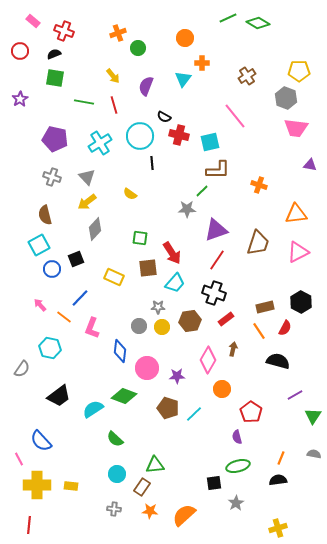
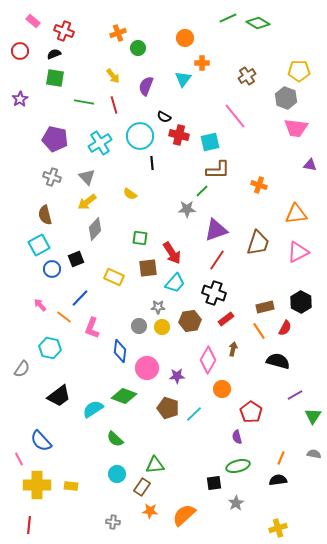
gray cross at (114, 509): moved 1 px left, 13 px down
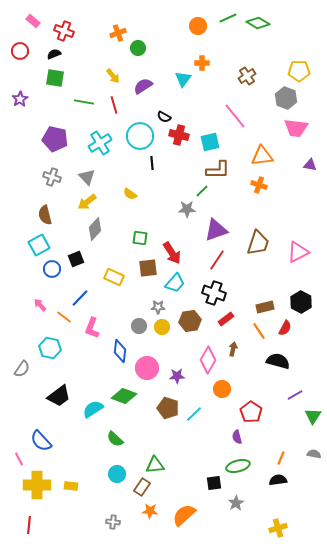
orange circle at (185, 38): moved 13 px right, 12 px up
purple semicircle at (146, 86): moved 3 px left; rotated 36 degrees clockwise
orange triangle at (296, 214): moved 34 px left, 58 px up
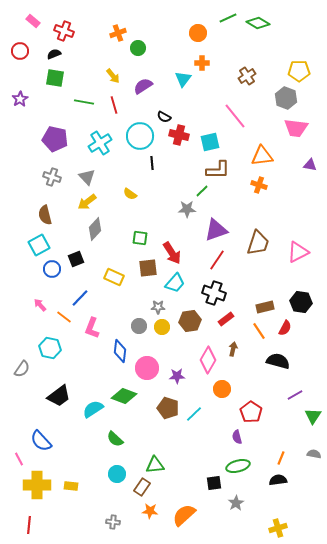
orange circle at (198, 26): moved 7 px down
black hexagon at (301, 302): rotated 20 degrees counterclockwise
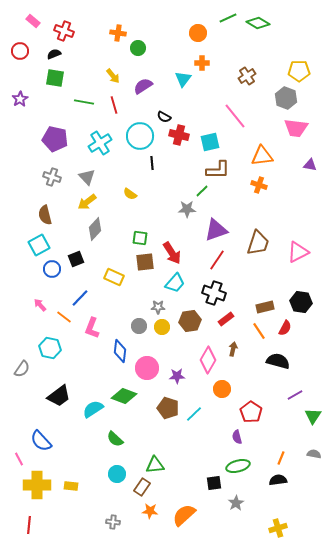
orange cross at (118, 33): rotated 28 degrees clockwise
brown square at (148, 268): moved 3 px left, 6 px up
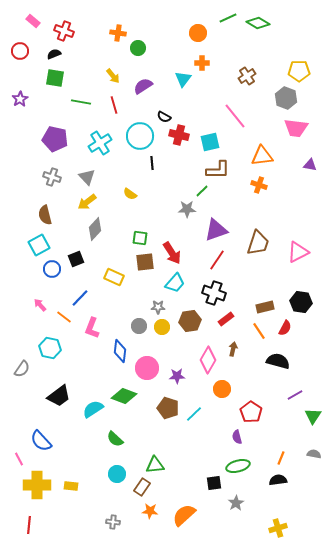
green line at (84, 102): moved 3 px left
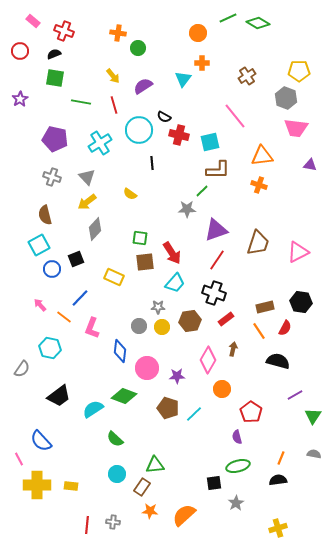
cyan circle at (140, 136): moved 1 px left, 6 px up
red line at (29, 525): moved 58 px right
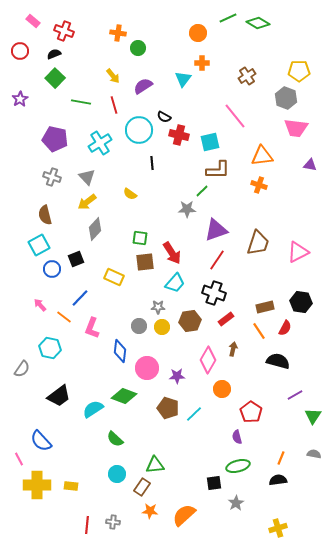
green square at (55, 78): rotated 36 degrees clockwise
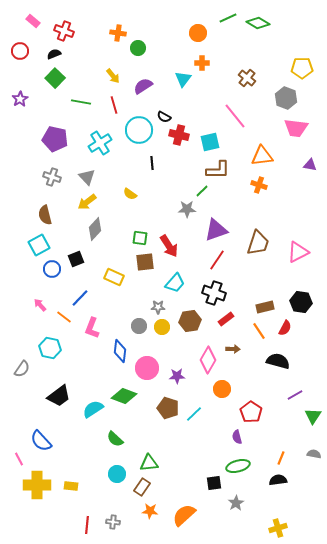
yellow pentagon at (299, 71): moved 3 px right, 3 px up
brown cross at (247, 76): moved 2 px down; rotated 18 degrees counterclockwise
red arrow at (172, 253): moved 3 px left, 7 px up
brown arrow at (233, 349): rotated 80 degrees clockwise
green triangle at (155, 465): moved 6 px left, 2 px up
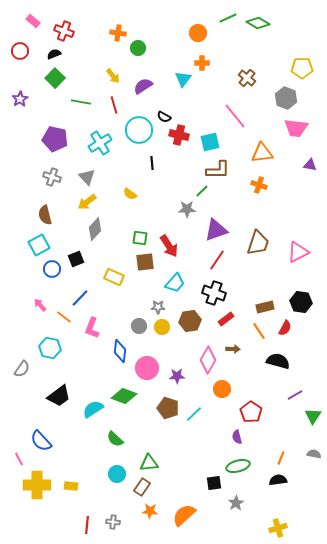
orange triangle at (262, 156): moved 3 px up
